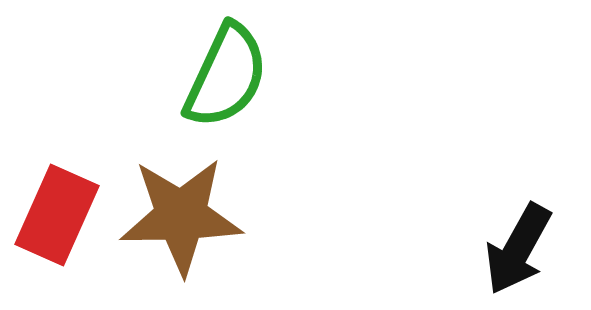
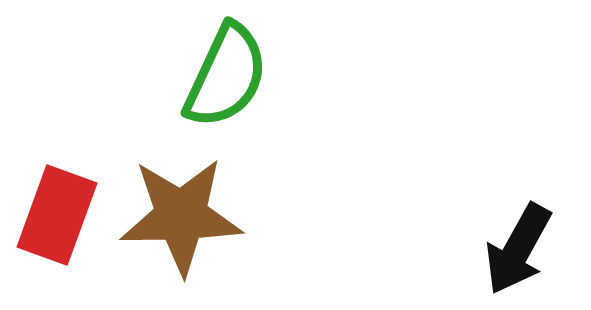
red rectangle: rotated 4 degrees counterclockwise
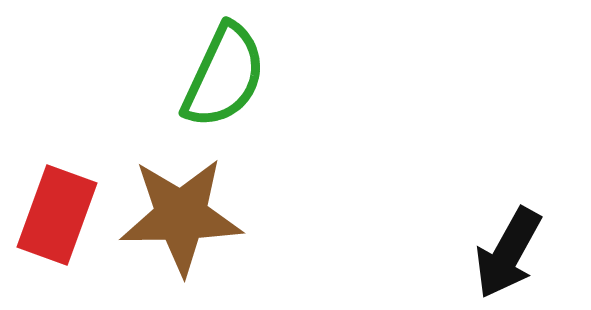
green semicircle: moved 2 px left
black arrow: moved 10 px left, 4 px down
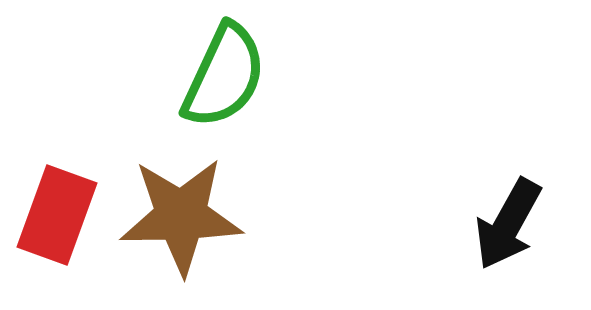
black arrow: moved 29 px up
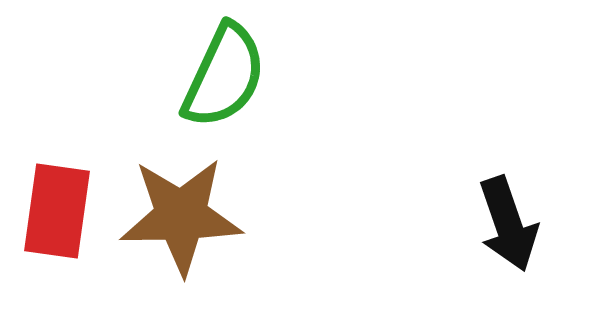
red rectangle: moved 4 px up; rotated 12 degrees counterclockwise
black arrow: rotated 48 degrees counterclockwise
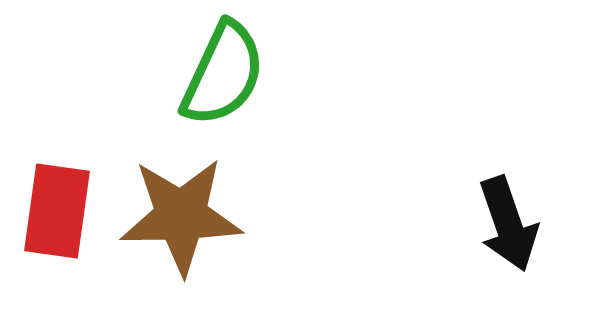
green semicircle: moved 1 px left, 2 px up
